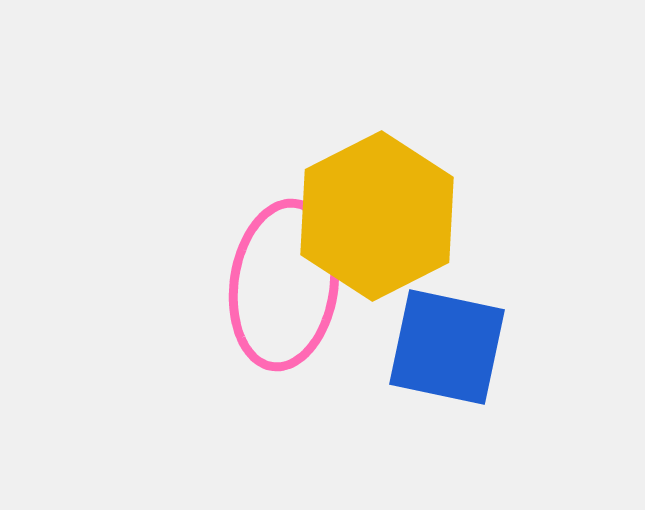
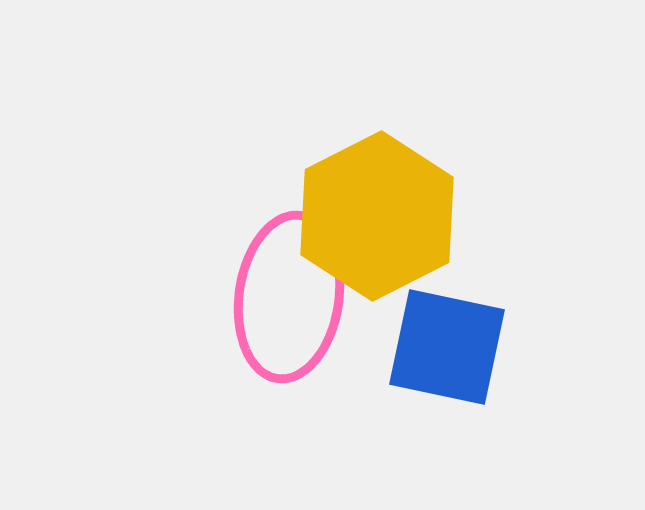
pink ellipse: moved 5 px right, 12 px down
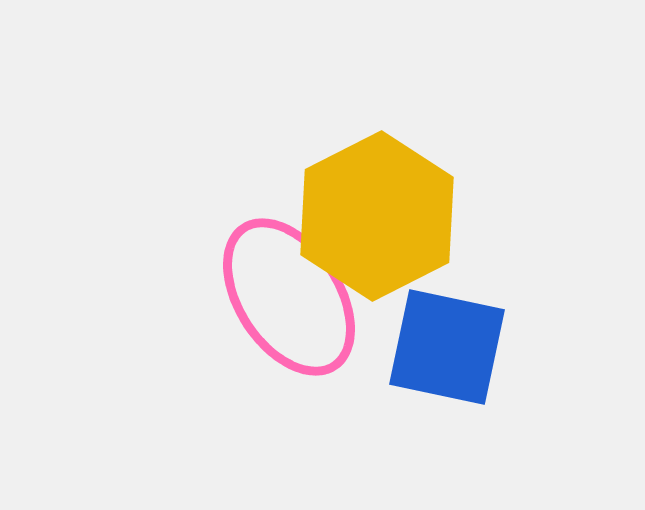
pink ellipse: rotated 41 degrees counterclockwise
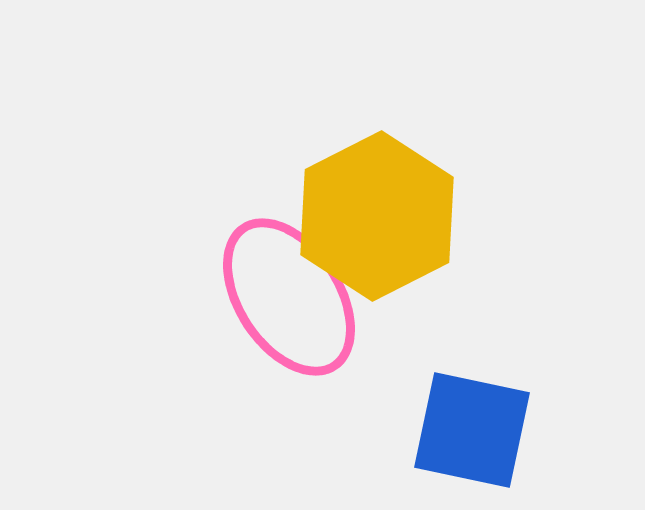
blue square: moved 25 px right, 83 px down
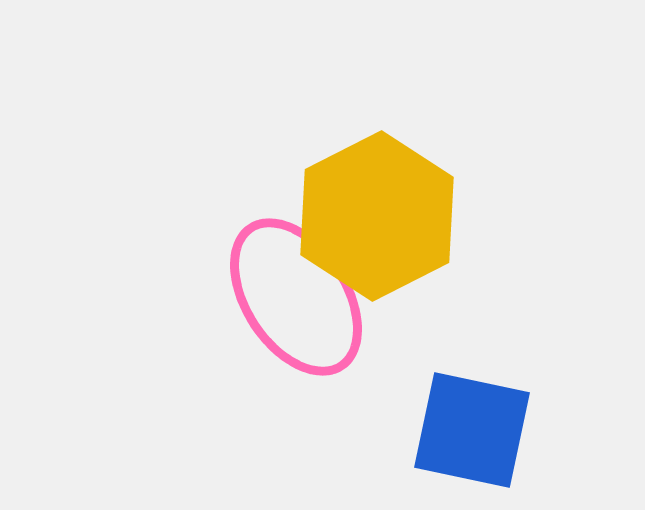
pink ellipse: moved 7 px right
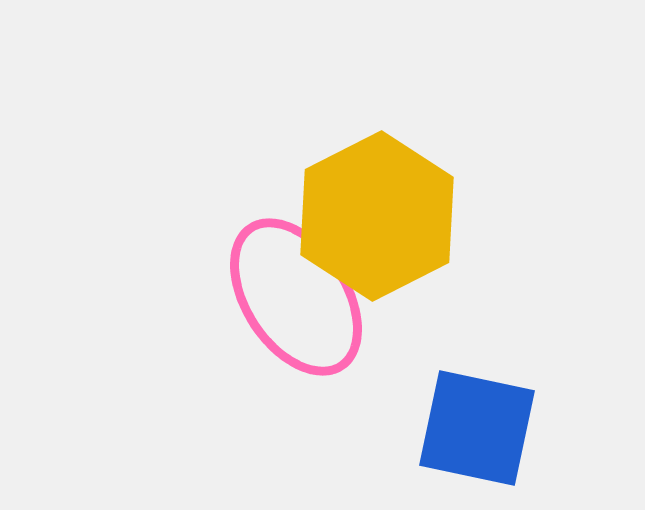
blue square: moved 5 px right, 2 px up
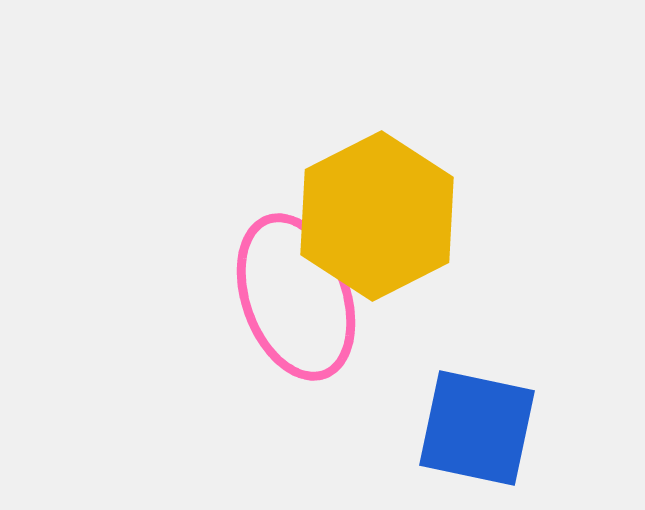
pink ellipse: rotated 13 degrees clockwise
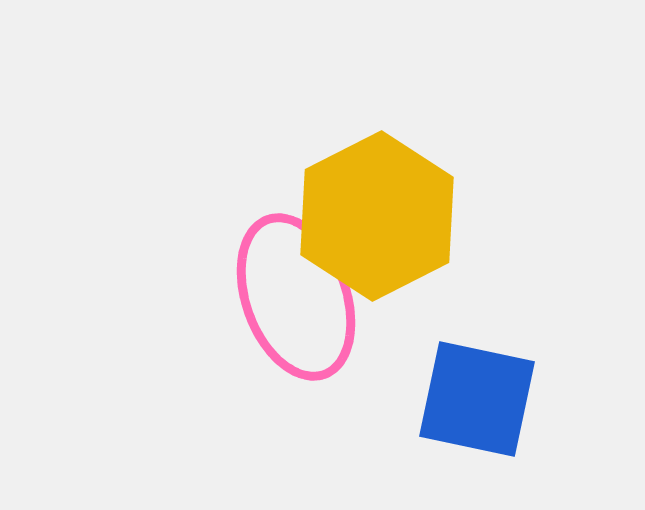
blue square: moved 29 px up
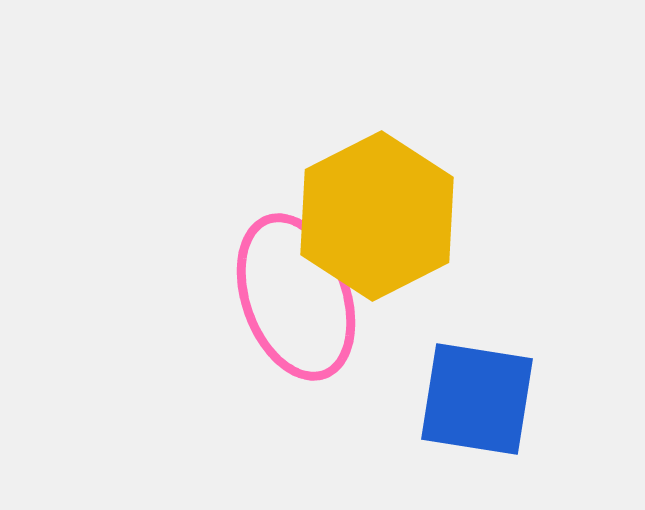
blue square: rotated 3 degrees counterclockwise
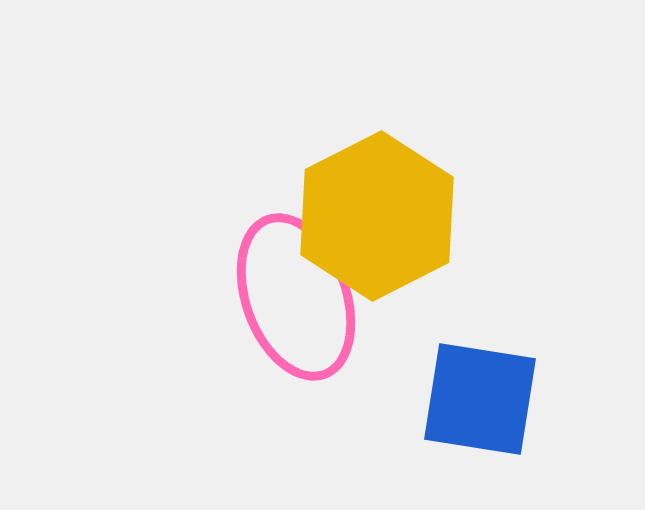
blue square: moved 3 px right
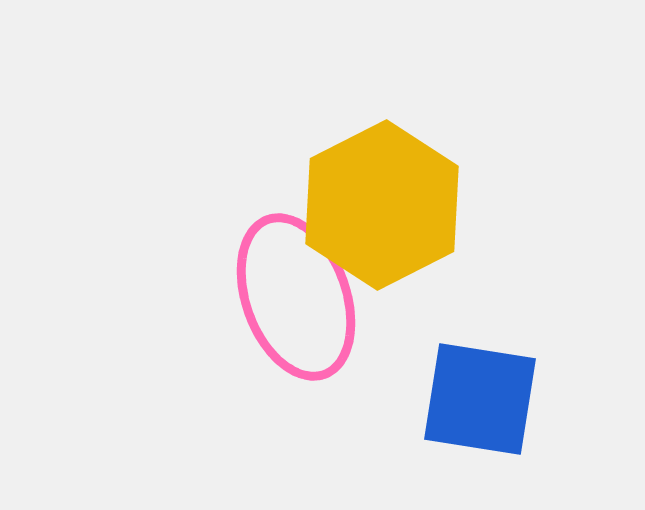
yellow hexagon: moved 5 px right, 11 px up
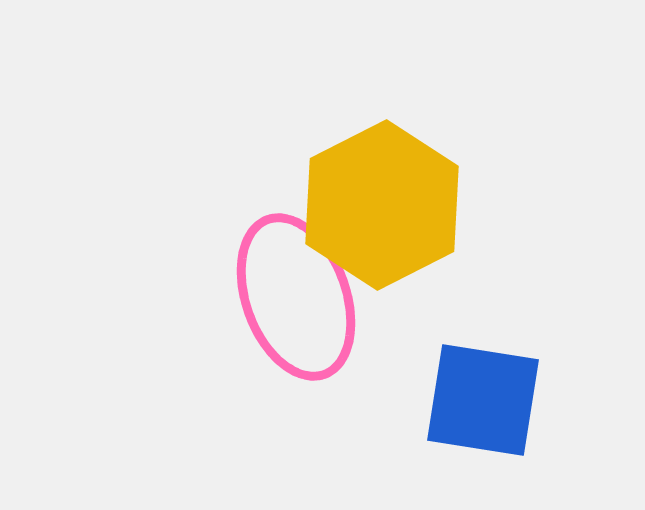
blue square: moved 3 px right, 1 px down
